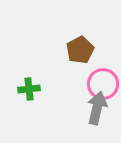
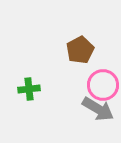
pink circle: moved 1 px down
gray arrow: moved 1 px right, 1 px down; rotated 108 degrees clockwise
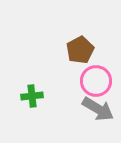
pink circle: moved 7 px left, 4 px up
green cross: moved 3 px right, 7 px down
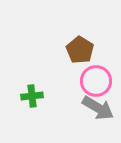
brown pentagon: rotated 12 degrees counterclockwise
gray arrow: moved 1 px up
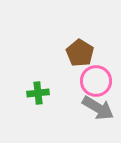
brown pentagon: moved 3 px down
green cross: moved 6 px right, 3 px up
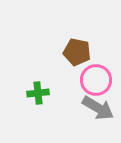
brown pentagon: moved 3 px left, 1 px up; rotated 20 degrees counterclockwise
pink circle: moved 1 px up
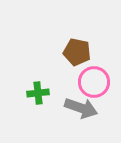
pink circle: moved 2 px left, 2 px down
gray arrow: moved 17 px left; rotated 12 degrees counterclockwise
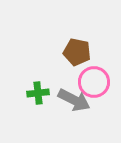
gray arrow: moved 7 px left, 8 px up; rotated 8 degrees clockwise
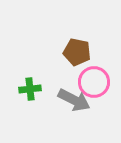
green cross: moved 8 px left, 4 px up
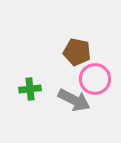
pink circle: moved 1 px right, 3 px up
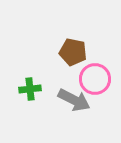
brown pentagon: moved 4 px left
